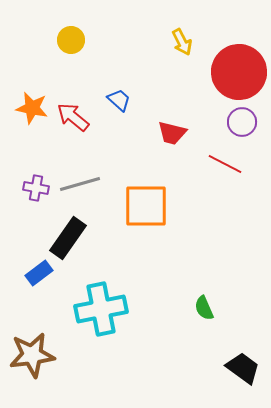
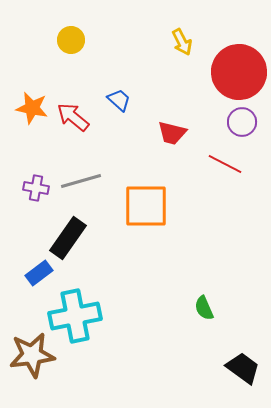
gray line: moved 1 px right, 3 px up
cyan cross: moved 26 px left, 7 px down
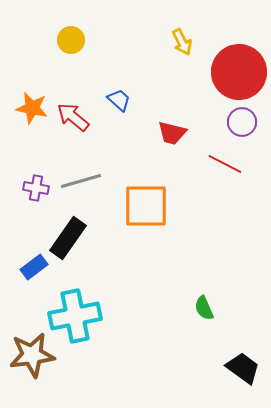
blue rectangle: moved 5 px left, 6 px up
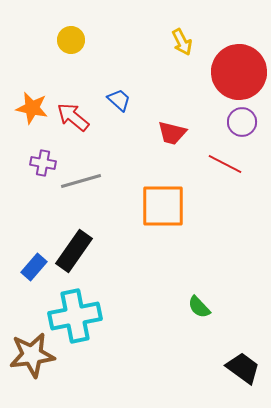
purple cross: moved 7 px right, 25 px up
orange square: moved 17 px right
black rectangle: moved 6 px right, 13 px down
blue rectangle: rotated 12 degrees counterclockwise
green semicircle: moved 5 px left, 1 px up; rotated 20 degrees counterclockwise
